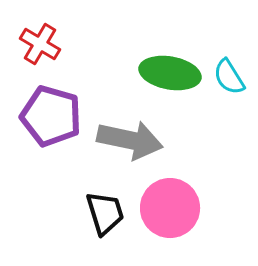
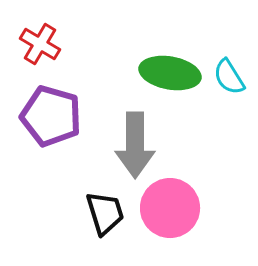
gray arrow: moved 5 px right, 5 px down; rotated 78 degrees clockwise
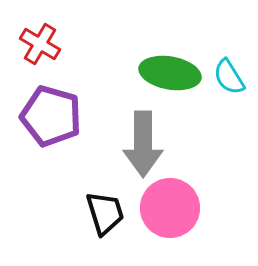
gray arrow: moved 8 px right, 1 px up
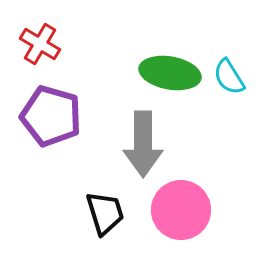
pink circle: moved 11 px right, 2 px down
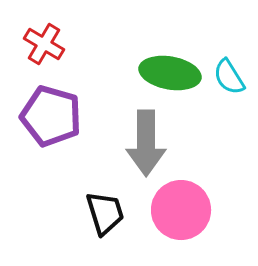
red cross: moved 4 px right
gray arrow: moved 3 px right, 1 px up
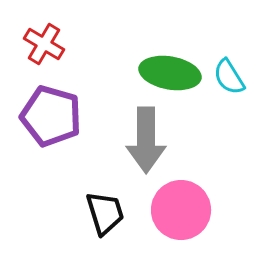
gray arrow: moved 3 px up
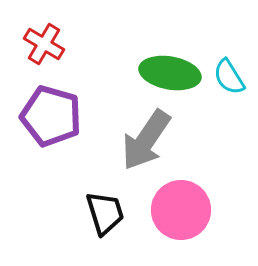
gray arrow: rotated 34 degrees clockwise
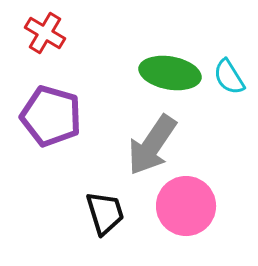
red cross: moved 1 px right, 11 px up
gray arrow: moved 6 px right, 5 px down
pink circle: moved 5 px right, 4 px up
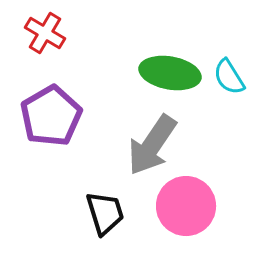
purple pentagon: rotated 26 degrees clockwise
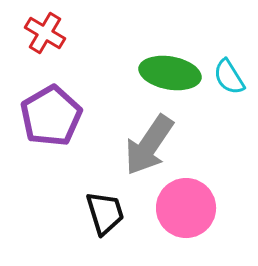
gray arrow: moved 3 px left
pink circle: moved 2 px down
